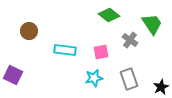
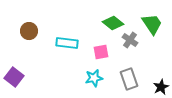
green diamond: moved 4 px right, 8 px down
cyan rectangle: moved 2 px right, 7 px up
purple square: moved 1 px right, 2 px down; rotated 12 degrees clockwise
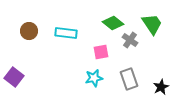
cyan rectangle: moved 1 px left, 10 px up
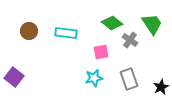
green diamond: moved 1 px left
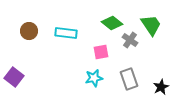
green trapezoid: moved 1 px left, 1 px down
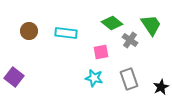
cyan star: rotated 24 degrees clockwise
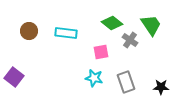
gray rectangle: moved 3 px left, 3 px down
black star: rotated 28 degrees clockwise
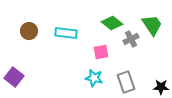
green trapezoid: moved 1 px right
gray cross: moved 1 px right, 1 px up; rotated 28 degrees clockwise
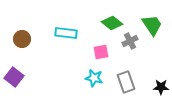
brown circle: moved 7 px left, 8 px down
gray cross: moved 1 px left, 2 px down
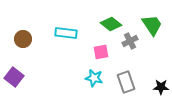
green diamond: moved 1 px left, 1 px down
brown circle: moved 1 px right
